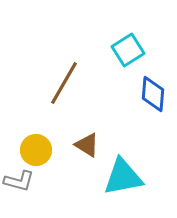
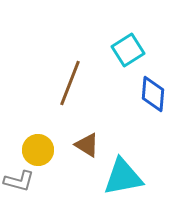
brown line: moved 6 px right; rotated 9 degrees counterclockwise
yellow circle: moved 2 px right
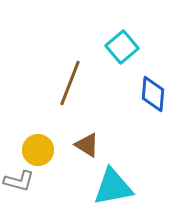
cyan square: moved 6 px left, 3 px up; rotated 8 degrees counterclockwise
cyan triangle: moved 10 px left, 10 px down
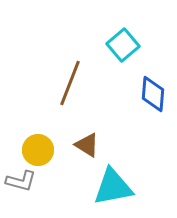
cyan square: moved 1 px right, 2 px up
gray L-shape: moved 2 px right
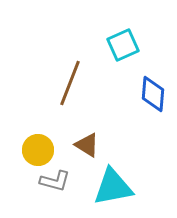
cyan square: rotated 16 degrees clockwise
gray L-shape: moved 34 px right
